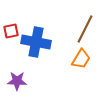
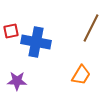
brown line: moved 6 px right, 1 px up
orange trapezoid: moved 16 px down
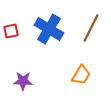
blue cross: moved 13 px right, 13 px up; rotated 20 degrees clockwise
purple star: moved 6 px right
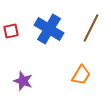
purple star: rotated 18 degrees clockwise
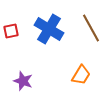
brown line: rotated 56 degrees counterclockwise
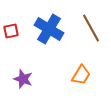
purple star: moved 2 px up
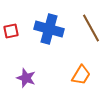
blue cross: rotated 16 degrees counterclockwise
purple star: moved 3 px right, 1 px up
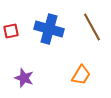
brown line: moved 1 px right, 1 px up
purple star: moved 2 px left
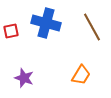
blue cross: moved 3 px left, 6 px up
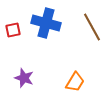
red square: moved 2 px right, 1 px up
orange trapezoid: moved 6 px left, 7 px down
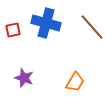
brown line: rotated 12 degrees counterclockwise
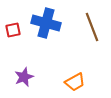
brown line: rotated 20 degrees clockwise
purple star: moved 1 px up; rotated 30 degrees clockwise
orange trapezoid: rotated 30 degrees clockwise
